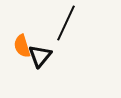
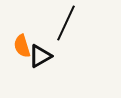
black triangle: rotated 20 degrees clockwise
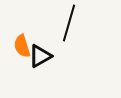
black line: moved 3 px right; rotated 9 degrees counterclockwise
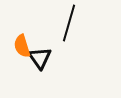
black triangle: moved 2 px down; rotated 35 degrees counterclockwise
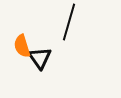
black line: moved 1 px up
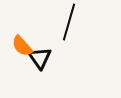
orange semicircle: rotated 25 degrees counterclockwise
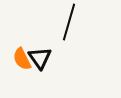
orange semicircle: moved 13 px down; rotated 15 degrees clockwise
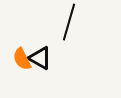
black triangle: rotated 25 degrees counterclockwise
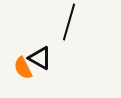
orange semicircle: moved 1 px right, 9 px down
